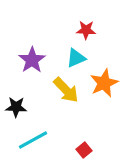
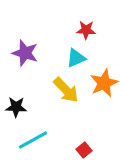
purple star: moved 7 px left, 7 px up; rotated 20 degrees counterclockwise
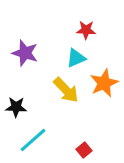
cyan line: rotated 12 degrees counterclockwise
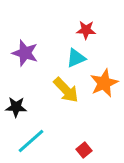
cyan line: moved 2 px left, 1 px down
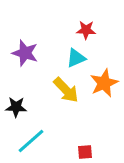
red square: moved 1 px right, 2 px down; rotated 35 degrees clockwise
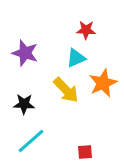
orange star: moved 1 px left
black star: moved 8 px right, 3 px up
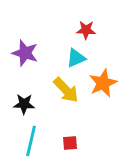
cyan line: rotated 36 degrees counterclockwise
red square: moved 15 px left, 9 px up
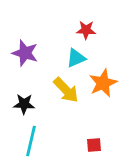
red square: moved 24 px right, 2 px down
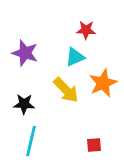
cyan triangle: moved 1 px left, 1 px up
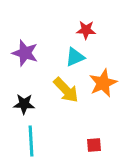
cyan line: rotated 16 degrees counterclockwise
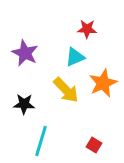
red star: moved 1 px right, 1 px up
purple star: rotated 8 degrees clockwise
cyan line: moved 10 px right; rotated 20 degrees clockwise
red square: rotated 35 degrees clockwise
